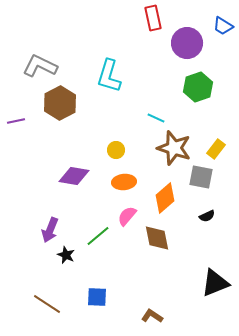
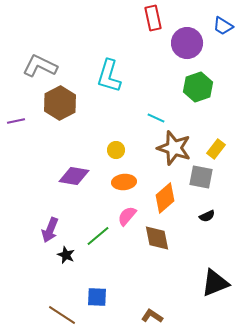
brown line: moved 15 px right, 11 px down
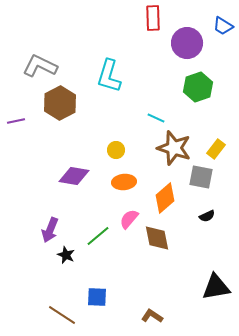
red rectangle: rotated 10 degrees clockwise
pink semicircle: moved 2 px right, 3 px down
black triangle: moved 1 px right, 4 px down; rotated 12 degrees clockwise
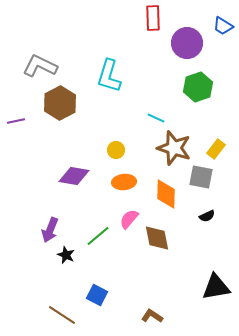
orange diamond: moved 1 px right, 4 px up; rotated 48 degrees counterclockwise
blue square: moved 2 px up; rotated 25 degrees clockwise
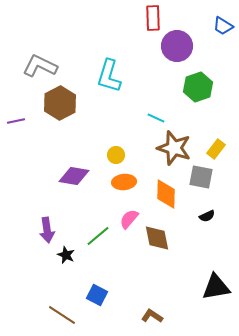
purple circle: moved 10 px left, 3 px down
yellow circle: moved 5 px down
purple arrow: moved 3 px left; rotated 30 degrees counterclockwise
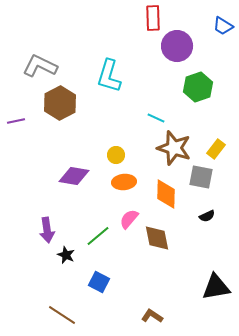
blue square: moved 2 px right, 13 px up
